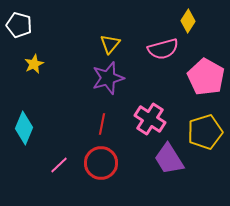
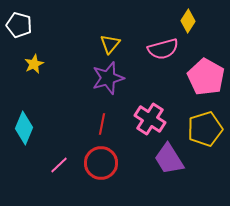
yellow pentagon: moved 3 px up
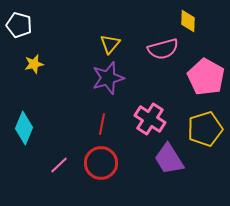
yellow diamond: rotated 30 degrees counterclockwise
yellow star: rotated 12 degrees clockwise
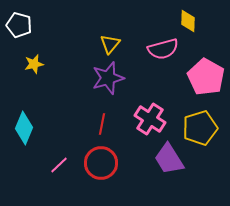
yellow pentagon: moved 5 px left, 1 px up
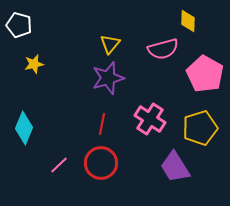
pink pentagon: moved 1 px left, 3 px up
purple trapezoid: moved 6 px right, 8 px down
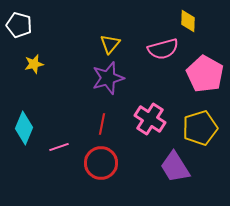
pink line: moved 18 px up; rotated 24 degrees clockwise
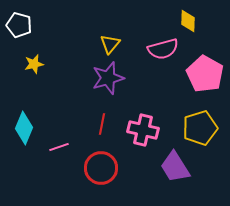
pink cross: moved 7 px left, 11 px down; rotated 20 degrees counterclockwise
red circle: moved 5 px down
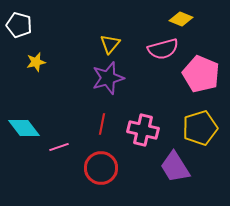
yellow diamond: moved 7 px left, 2 px up; rotated 70 degrees counterclockwise
yellow star: moved 2 px right, 2 px up
pink pentagon: moved 4 px left; rotated 6 degrees counterclockwise
cyan diamond: rotated 60 degrees counterclockwise
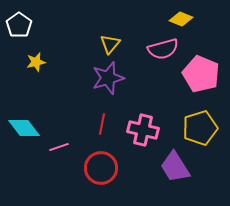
white pentagon: rotated 20 degrees clockwise
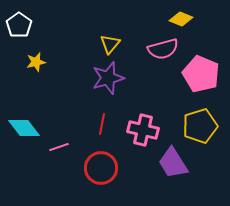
yellow pentagon: moved 2 px up
purple trapezoid: moved 2 px left, 4 px up
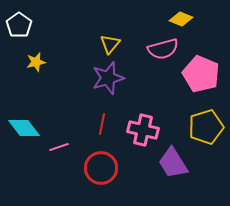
yellow pentagon: moved 6 px right, 1 px down
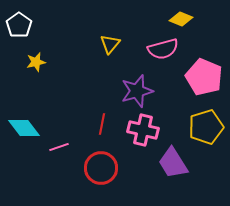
pink pentagon: moved 3 px right, 3 px down
purple star: moved 29 px right, 13 px down
